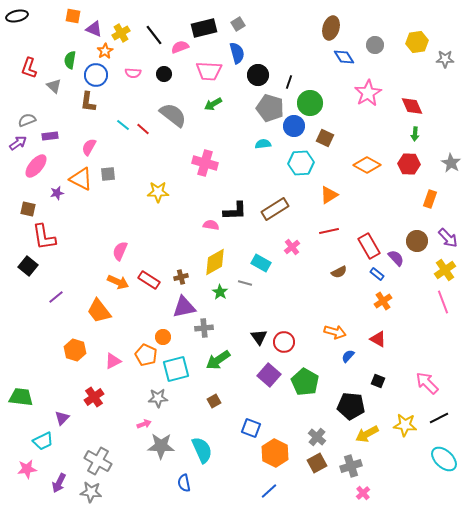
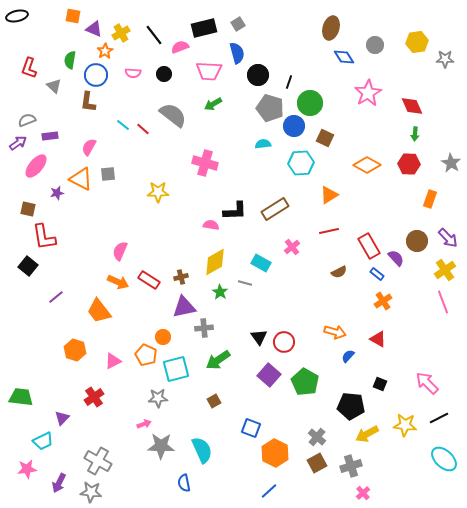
black square at (378, 381): moved 2 px right, 3 px down
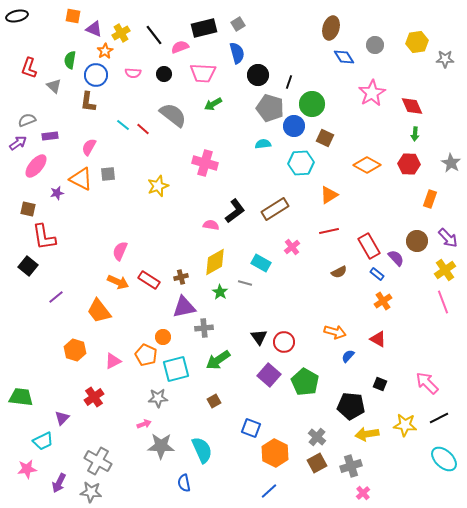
pink trapezoid at (209, 71): moved 6 px left, 2 px down
pink star at (368, 93): moved 4 px right
green circle at (310, 103): moved 2 px right, 1 px down
yellow star at (158, 192): moved 6 px up; rotated 20 degrees counterclockwise
black L-shape at (235, 211): rotated 35 degrees counterclockwise
yellow arrow at (367, 434): rotated 20 degrees clockwise
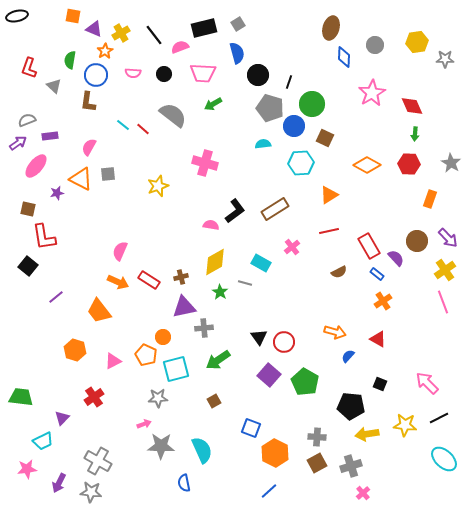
blue diamond at (344, 57): rotated 35 degrees clockwise
gray cross at (317, 437): rotated 36 degrees counterclockwise
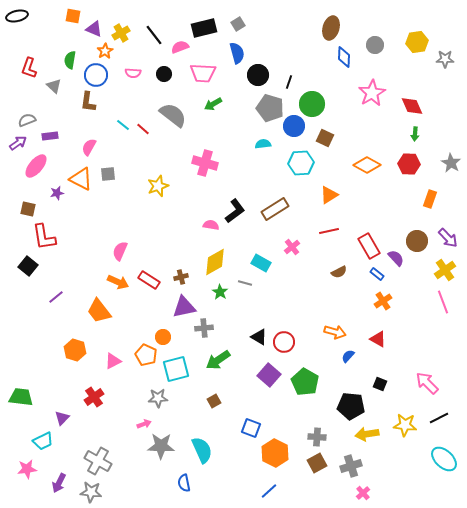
black triangle at (259, 337): rotated 24 degrees counterclockwise
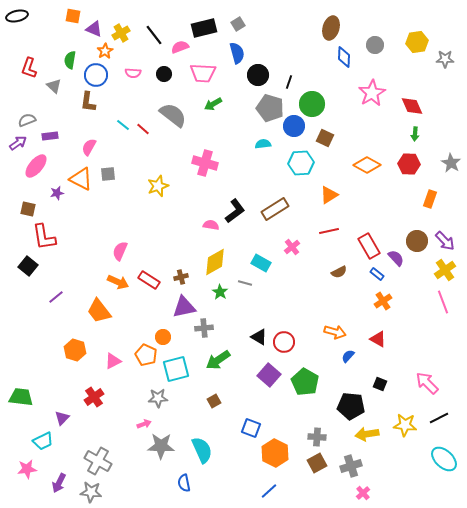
purple arrow at (448, 238): moved 3 px left, 3 px down
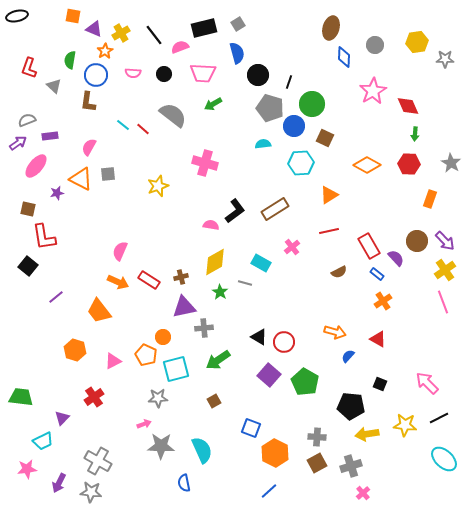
pink star at (372, 93): moved 1 px right, 2 px up
red diamond at (412, 106): moved 4 px left
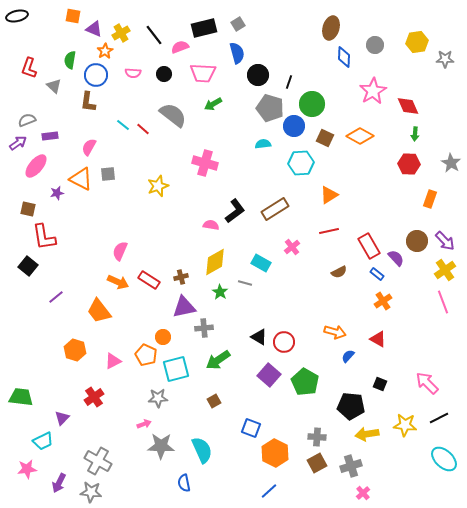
orange diamond at (367, 165): moved 7 px left, 29 px up
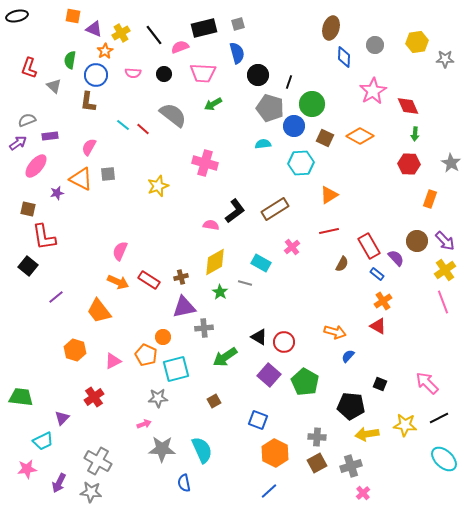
gray square at (238, 24): rotated 16 degrees clockwise
brown semicircle at (339, 272): moved 3 px right, 8 px up; rotated 35 degrees counterclockwise
red triangle at (378, 339): moved 13 px up
green arrow at (218, 360): moved 7 px right, 3 px up
blue square at (251, 428): moved 7 px right, 8 px up
gray star at (161, 446): moved 1 px right, 3 px down
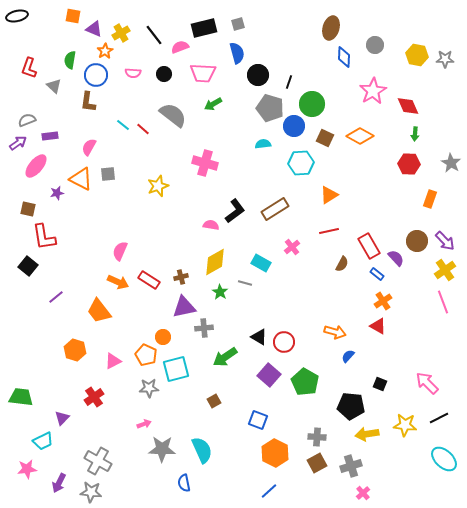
yellow hexagon at (417, 42): moved 13 px down; rotated 20 degrees clockwise
gray star at (158, 398): moved 9 px left, 10 px up
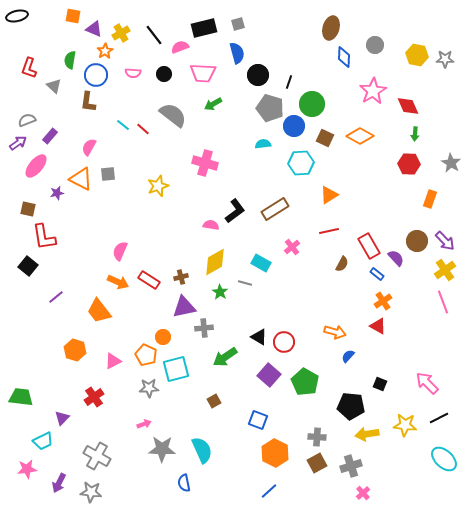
purple rectangle at (50, 136): rotated 42 degrees counterclockwise
gray cross at (98, 461): moved 1 px left, 5 px up
